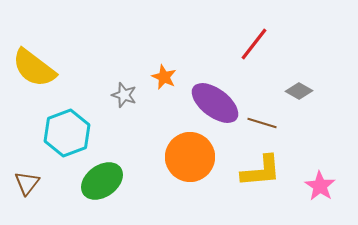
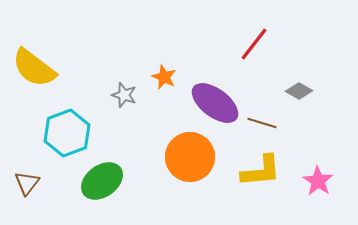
pink star: moved 2 px left, 5 px up
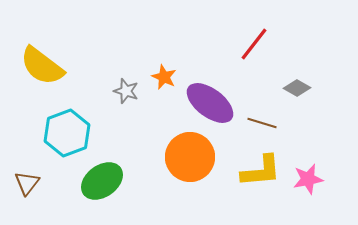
yellow semicircle: moved 8 px right, 2 px up
gray diamond: moved 2 px left, 3 px up
gray star: moved 2 px right, 4 px up
purple ellipse: moved 5 px left
pink star: moved 10 px left, 2 px up; rotated 28 degrees clockwise
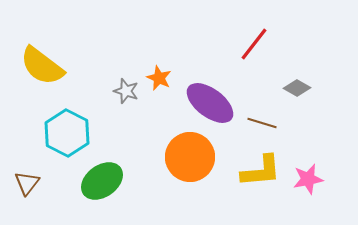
orange star: moved 5 px left, 1 px down
cyan hexagon: rotated 12 degrees counterclockwise
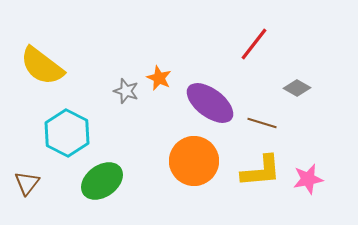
orange circle: moved 4 px right, 4 px down
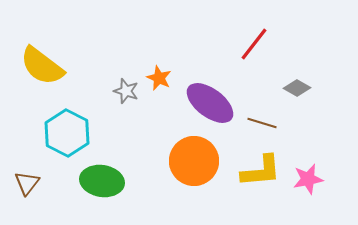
green ellipse: rotated 45 degrees clockwise
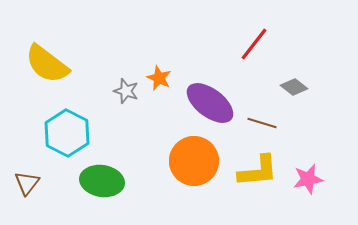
yellow semicircle: moved 5 px right, 2 px up
gray diamond: moved 3 px left, 1 px up; rotated 8 degrees clockwise
yellow L-shape: moved 3 px left
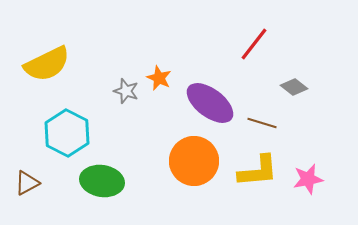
yellow semicircle: rotated 63 degrees counterclockwise
brown triangle: rotated 24 degrees clockwise
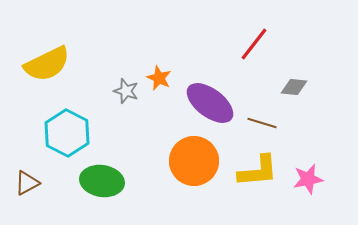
gray diamond: rotated 32 degrees counterclockwise
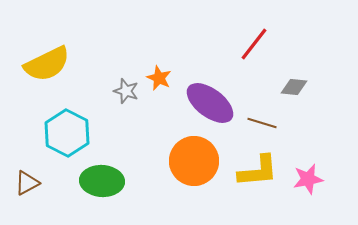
green ellipse: rotated 6 degrees counterclockwise
